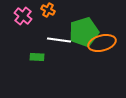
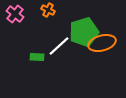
pink cross: moved 8 px left, 2 px up
white line: moved 6 px down; rotated 50 degrees counterclockwise
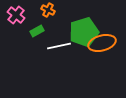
pink cross: moved 1 px right, 1 px down
white line: rotated 30 degrees clockwise
green rectangle: moved 26 px up; rotated 32 degrees counterclockwise
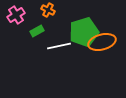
pink cross: rotated 18 degrees clockwise
orange ellipse: moved 1 px up
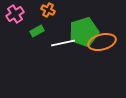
pink cross: moved 1 px left, 1 px up
white line: moved 4 px right, 3 px up
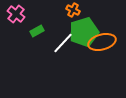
orange cross: moved 25 px right
pink cross: moved 1 px right; rotated 18 degrees counterclockwise
white line: rotated 35 degrees counterclockwise
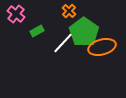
orange cross: moved 4 px left, 1 px down; rotated 16 degrees clockwise
green pentagon: rotated 20 degrees counterclockwise
orange ellipse: moved 5 px down
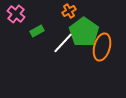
orange cross: rotated 16 degrees clockwise
orange ellipse: rotated 60 degrees counterclockwise
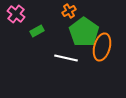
white line: moved 3 px right, 15 px down; rotated 60 degrees clockwise
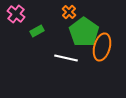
orange cross: moved 1 px down; rotated 16 degrees counterclockwise
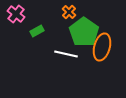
white line: moved 4 px up
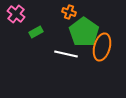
orange cross: rotated 24 degrees counterclockwise
green rectangle: moved 1 px left, 1 px down
